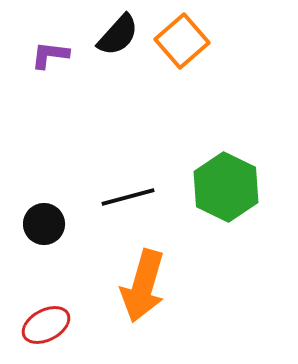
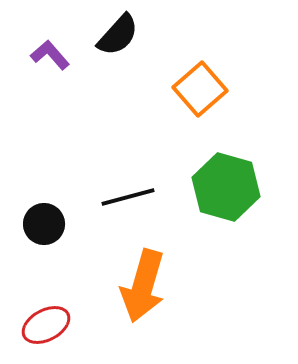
orange square: moved 18 px right, 48 px down
purple L-shape: rotated 42 degrees clockwise
green hexagon: rotated 10 degrees counterclockwise
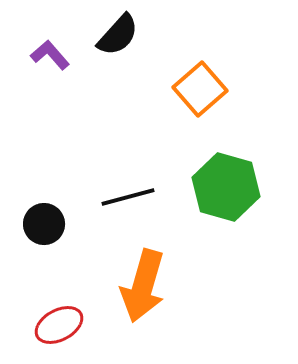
red ellipse: moved 13 px right
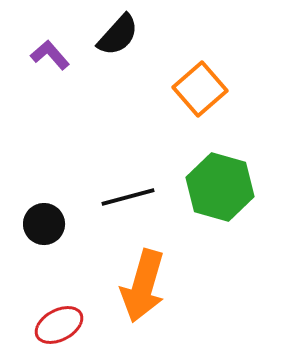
green hexagon: moved 6 px left
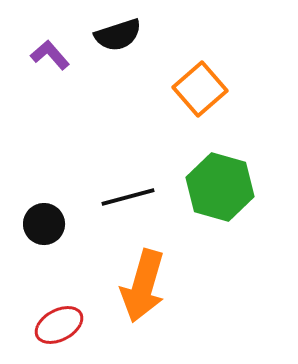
black semicircle: rotated 30 degrees clockwise
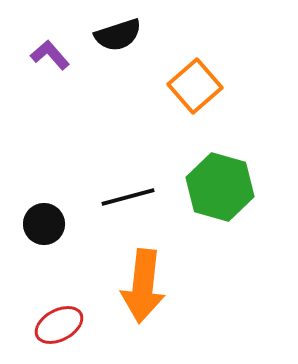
orange square: moved 5 px left, 3 px up
orange arrow: rotated 10 degrees counterclockwise
